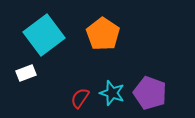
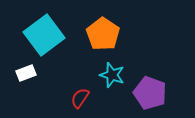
cyan star: moved 18 px up
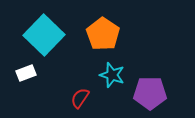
cyan square: rotated 9 degrees counterclockwise
purple pentagon: rotated 20 degrees counterclockwise
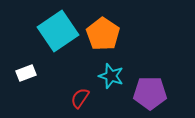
cyan square: moved 14 px right, 4 px up; rotated 12 degrees clockwise
cyan star: moved 1 px left, 1 px down
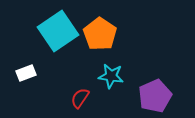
orange pentagon: moved 3 px left
cyan star: rotated 10 degrees counterclockwise
purple pentagon: moved 5 px right, 3 px down; rotated 24 degrees counterclockwise
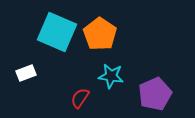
cyan square: moved 1 px left, 1 px down; rotated 33 degrees counterclockwise
purple pentagon: moved 2 px up
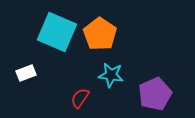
cyan star: moved 1 px up
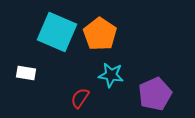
white rectangle: rotated 30 degrees clockwise
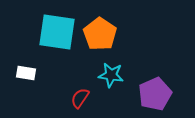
cyan square: rotated 15 degrees counterclockwise
